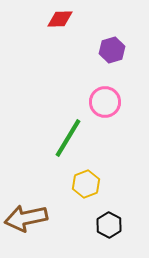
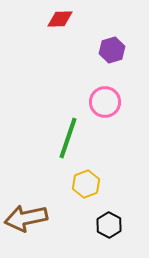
green line: rotated 12 degrees counterclockwise
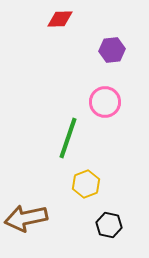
purple hexagon: rotated 10 degrees clockwise
black hexagon: rotated 15 degrees counterclockwise
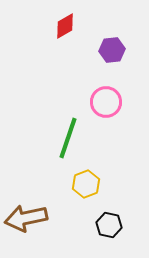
red diamond: moved 5 px right, 7 px down; rotated 28 degrees counterclockwise
pink circle: moved 1 px right
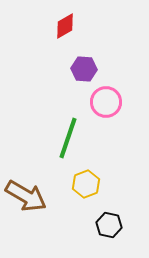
purple hexagon: moved 28 px left, 19 px down; rotated 10 degrees clockwise
brown arrow: moved 22 px up; rotated 138 degrees counterclockwise
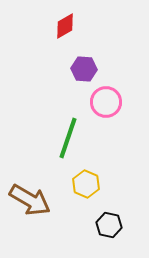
yellow hexagon: rotated 16 degrees counterclockwise
brown arrow: moved 4 px right, 4 px down
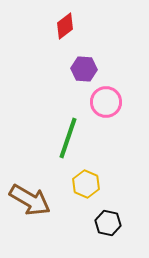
red diamond: rotated 8 degrees counterclockwise
black hexagon: moved 1 px left, 2 px up
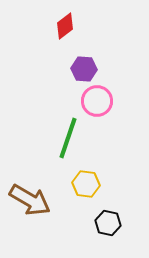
pink circle: moved 9 px left, 1 px up
yellow hexagon: rotated 16 degrees counterclockwise
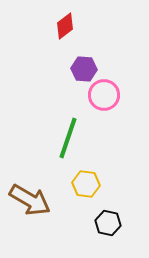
pink circle: moved 7 px right, 6 px up
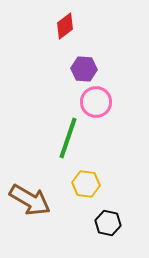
pink circle: moved 8 px left, 7 px down
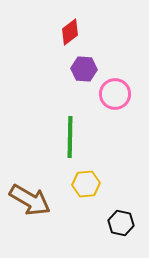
red diamond: moved 5 px right, 6 px down
pink circle: moved 19 px right, 8 px up
green line: moved 2 px right, 1 px up; rotated 18 degrees counterclockwise
yellow hexagon: rotated 12 degrees counterclockwise
black hexagon: moved 13 px right
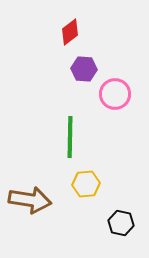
brown arrow: rotated 21 degrees counterclockwise
